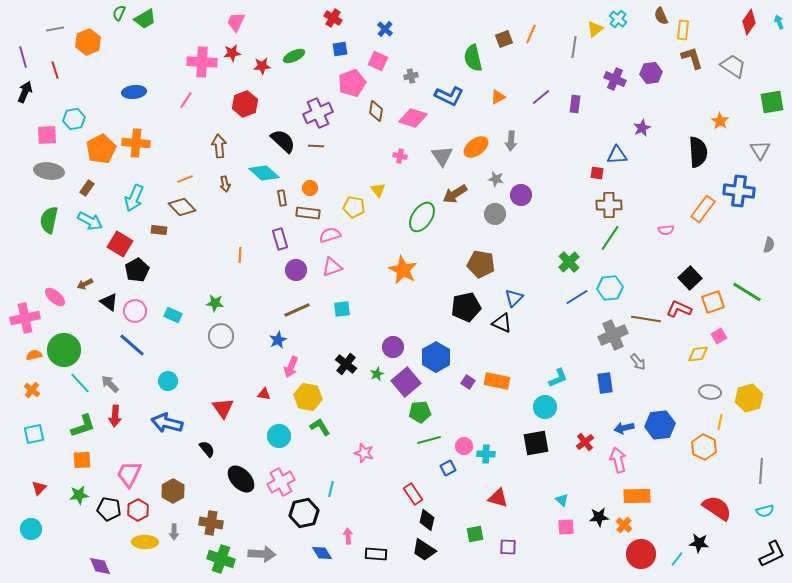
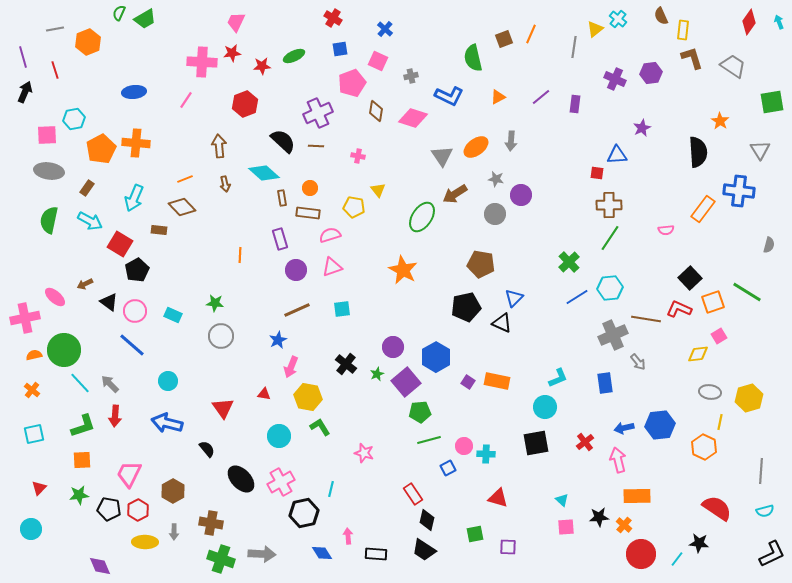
pink cross at (400, 156): moved 42 px left
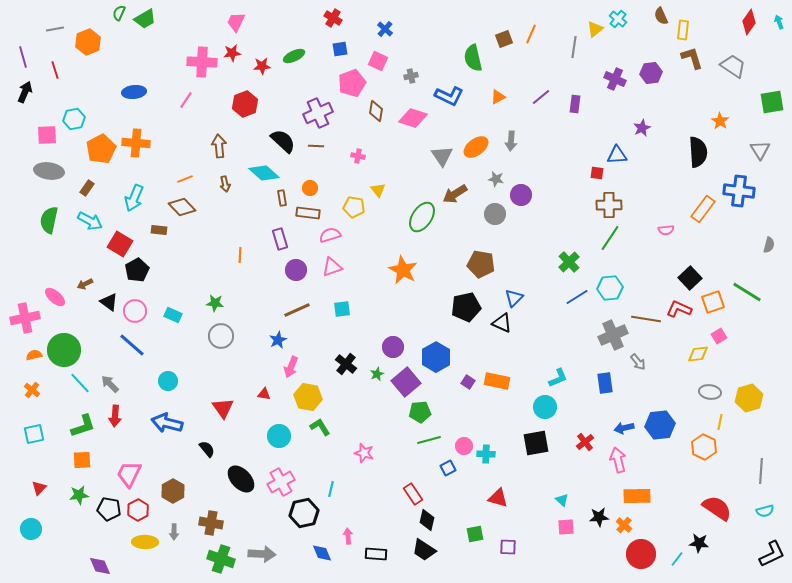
blue diamond at (322, 553): rotated 10 degrees clockwise
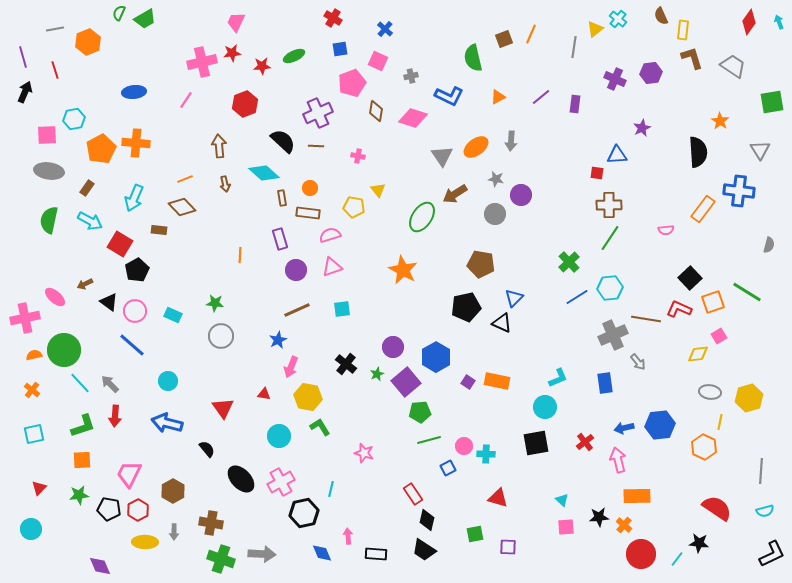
pink cross at (202, 62): rotated 16 degrees counterclockwise
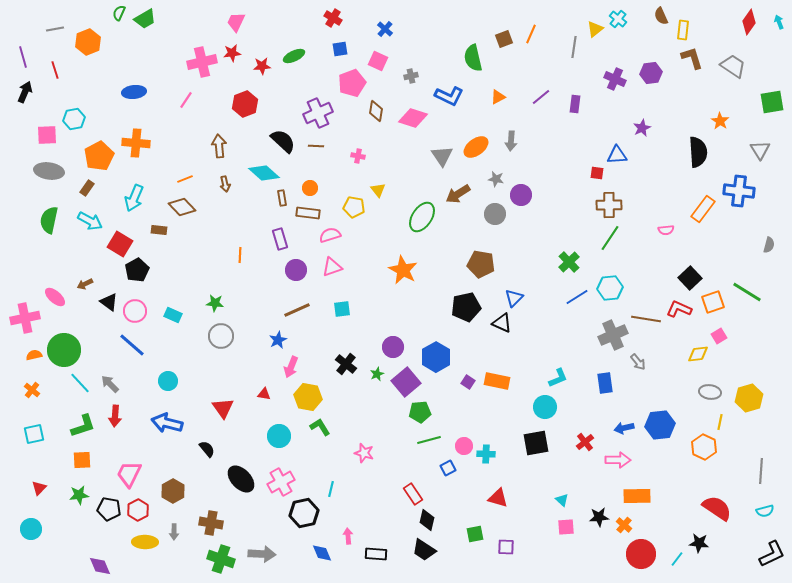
orange pentagon at (101, 149): moved 2 px left, 7 px down
brown arrow at (455, 194): moved 3 px right
pink arrow at (618, 460): rotated 105 degrees clockwise
purple square at (508, 547): moved 2 px left
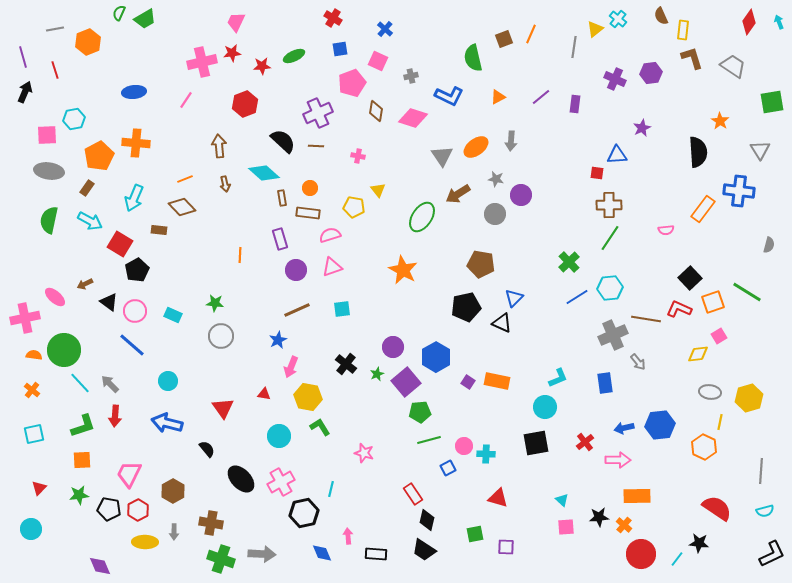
orange semicircle at (34, 355): rotated 21 degrees clockwise
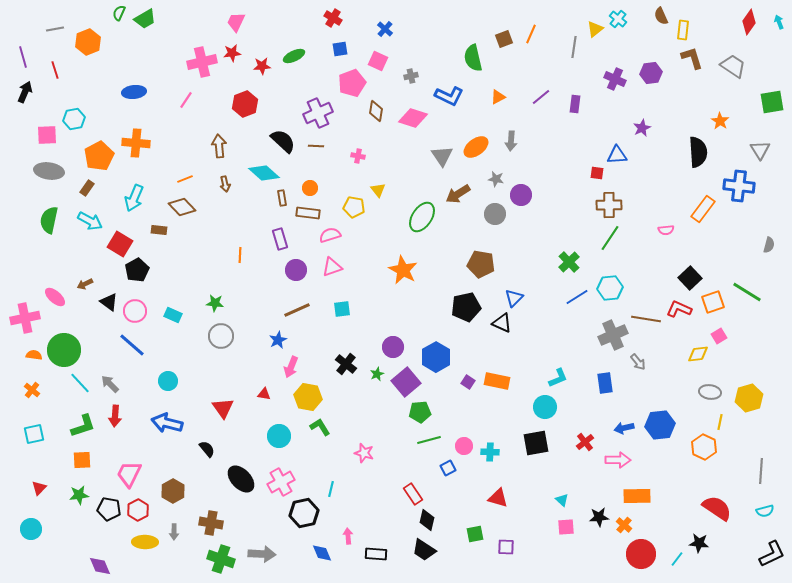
blue cross at (739, 191): moved 5 px up
cyan cross at (486, 454): moved 4 px right, 2 px up
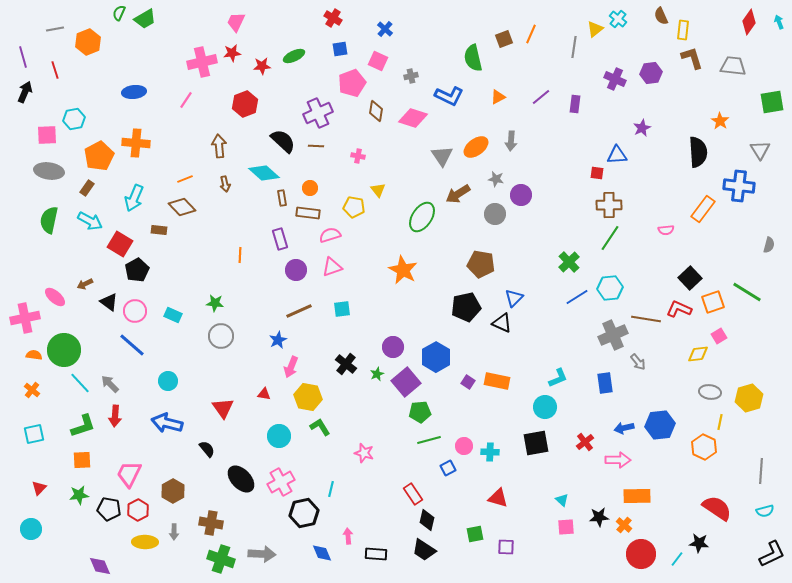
gray trapezoid at (733, 66): rotated 28 degrees counterclockwise
brown line at (297, 310): moved 2 px right, 1 px down
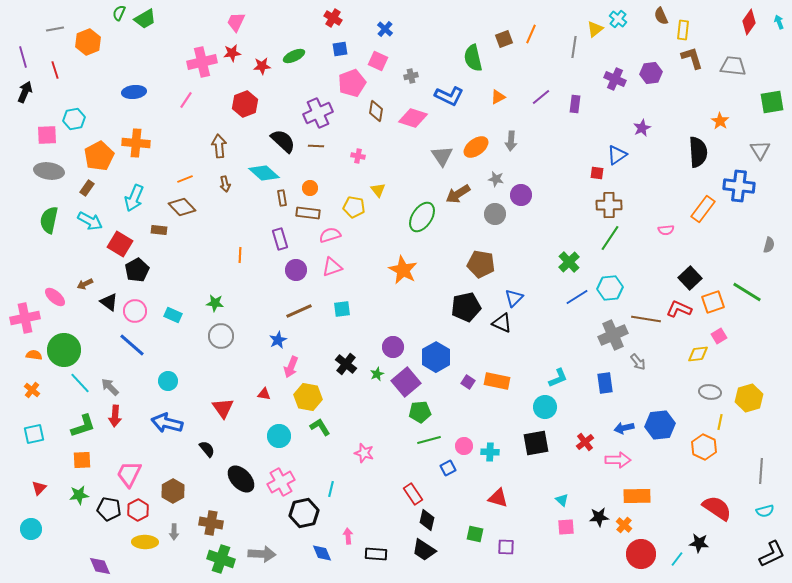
blue triangle at (617, 155): rotated 30 degrees counterclockwise
gray arrow at (110, 384): moved 3 px down
green square at (475, 534): rotated 24 degrees clockwise
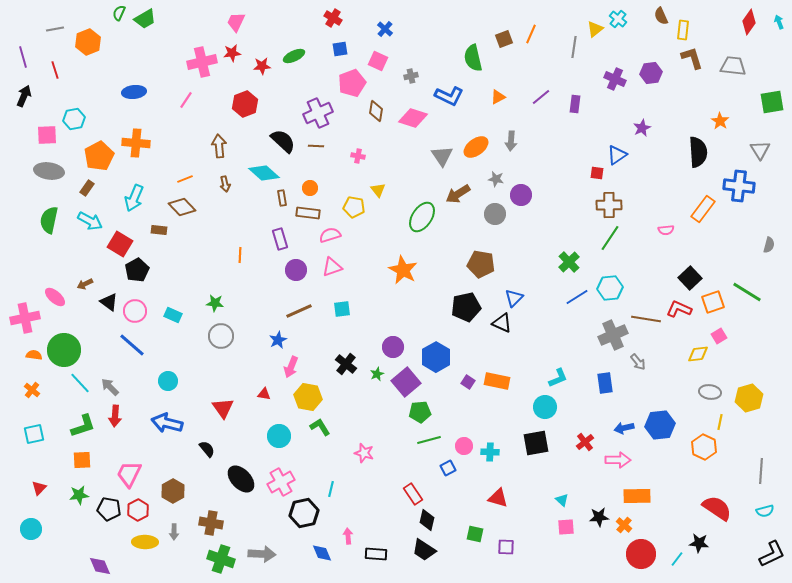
black arrow at (25, 92): moved 1 px left, 4 px down
